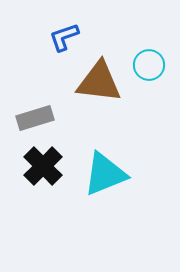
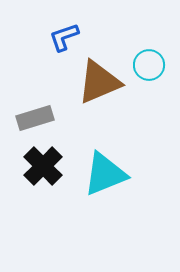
brown triangle: rotated 30 degrees counterclockwise
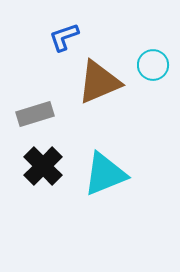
cyan circle: moved 4 px right
gray rectangle: moved 4 px up
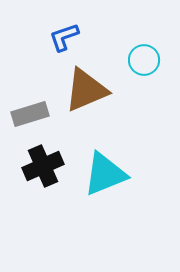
cyan circle: moved 9 px left, 5 px up
brown triangle: moved 13 px left, 8 px down
gray rectangle: moved 5 px left
black cross: rotated 21 degrees clockwise
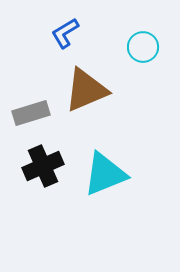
blue L-shape: moved 1 px right, 4 px up; rotated 12 degrees counterclockwise
cyan circle: moved 1 px left, 13 px up
gray rectangle: moved 1 px right, 1 px up
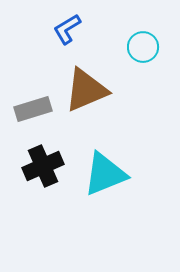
blue L-shape: moved 2 px right, 4 px up
gray rectangle: moved 2 px right, 4 px up
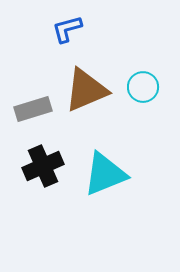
blue L-shape: rotated 16 degrees clockwise
cyan circle: moved 40 px down
